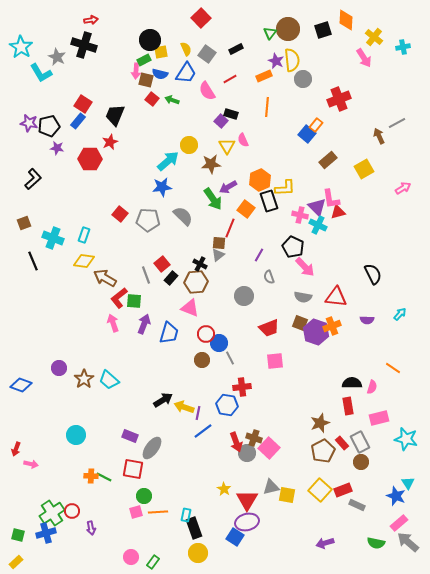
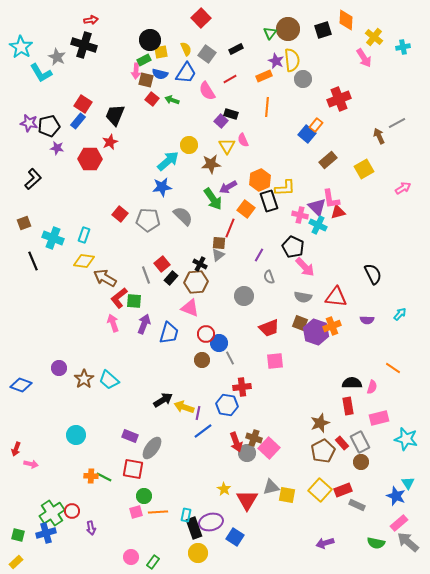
purple ellipse at (247, 522): moved 36 px left
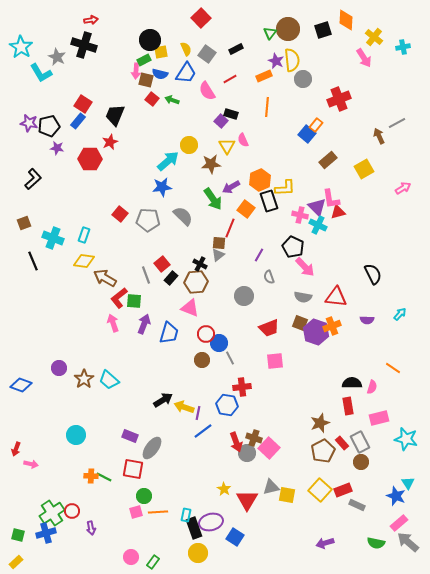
purple arrow at (228, 187): moved 3 px right
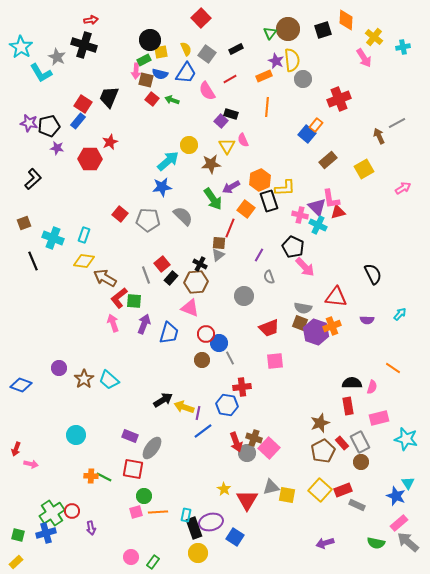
black trapezoid at (115, 115): moved 6 px left, 18 px up
gray semicircle at (303, 297): moved 11 px down
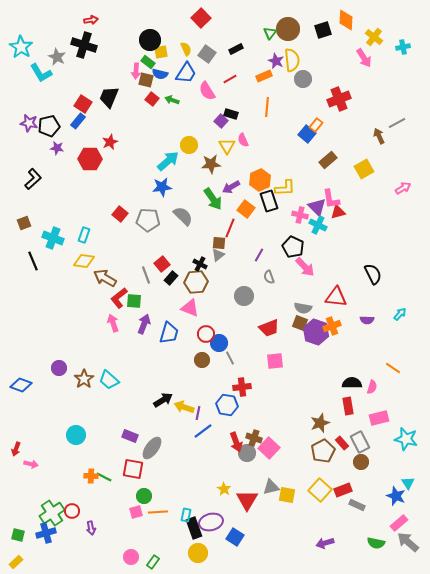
green rectangle at (144, 60): moved 4 px right, 2 px down; rotated 64 degrees clockwise
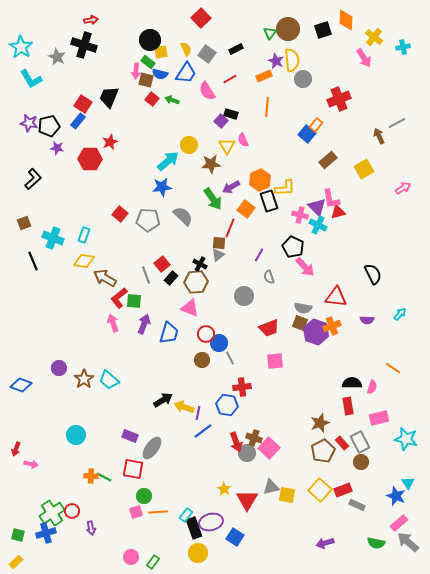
cyan L-shape at (41, 73): moved 10 px left, 6 px down
cyan rectangle at (186, 515): rotated 24 degrees clockwise
